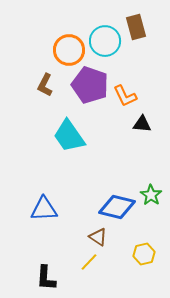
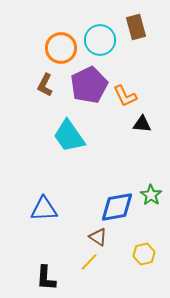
cyan circle: moved 5 px left, 1 px up
orange circle: moved 8 px left, 2 px up
purple pentagon: moved 1 px left; rotated 27 degrees clockwise
blue diamond: rotated 24 degrees counterclockwise
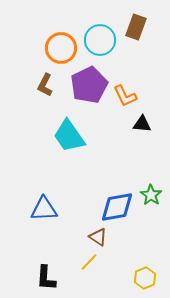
brown rectangle: rotated 35 degrees clockwise
yellow hexagon: moved 1 px right, 24 px down; rotated 10 degrees counterclockwise
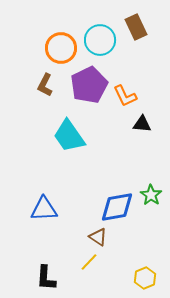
brown rectangle: rotated 45 degrees counterclockwise
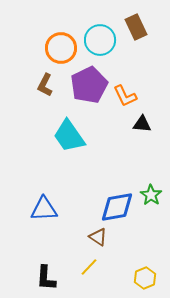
yellow line: moved 5 px down
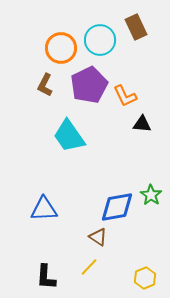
black L-shape: moved 1 px up
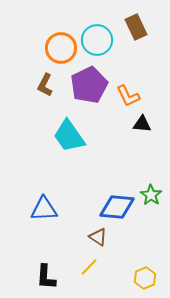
cyan circle: moved 3 px left
orange L-shape: moved 3 px right
blue diamond: rotated 15 degrees clockwise
